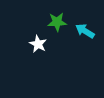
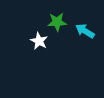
white star: moved 1 px right, 3 px up
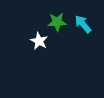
cyan arrow: moved 2 px left, 7 px up; rotated 18 degrees clockwise
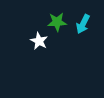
cyan arrow: rotated 114 degrees counterclockwise
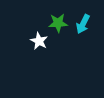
green star: moved 1 px right, 1 px down
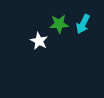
green star: moved 1 px right, 1 px down
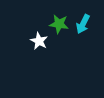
green star: rotated 12 degrees clockwise
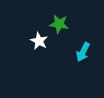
cyan arrow: moved 28 px down
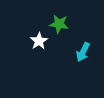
white star: rotated 12 degrees clockwise
